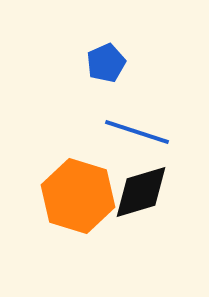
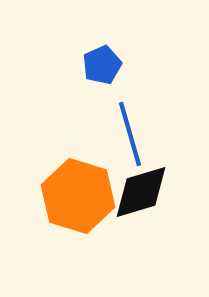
blue pentagon: moved 4 px left, 2 px down
blue line: moved 7 px left, 2 px down; rotated 56 degrees clockwise
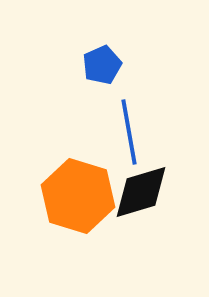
blue line: moved 1 px left, 2 px up; rotated 6 degrees clockwise
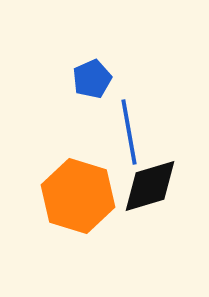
blue pentagon: moved 10 px left, 14 px down
black diamond: moved 9 px right, 6 px up
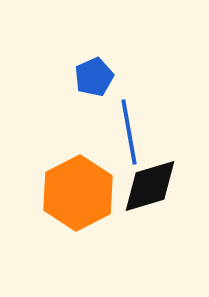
blue pentagon: moved 2 px right, 2 px up
orange hexagon: moved 3 px up; rotated 16 degrees clockwise
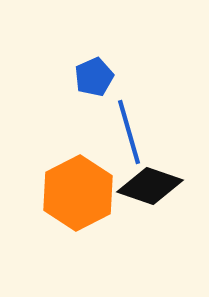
blue line: rotated 6 degrees counterclockwise
black diamond: rotated 36 degrees clockwise
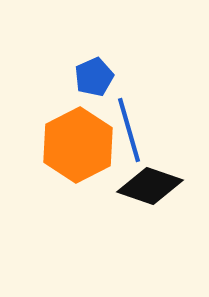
blue line: moved 2 px up
orange hexagon: moved 48 px up
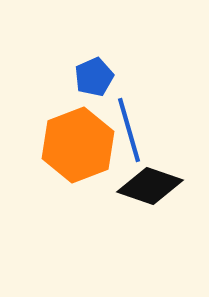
orange hexagon: rotated 6 degrees clockwise
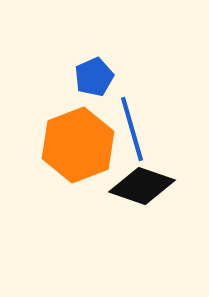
blue line: moved 3 px right, 1 px up
black diamond: moved 8 px left
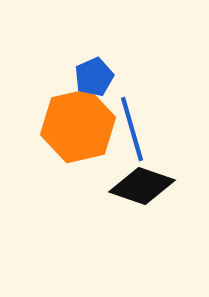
orange hexagon: moved 19 px up; rotated 8 degrees clockwise
